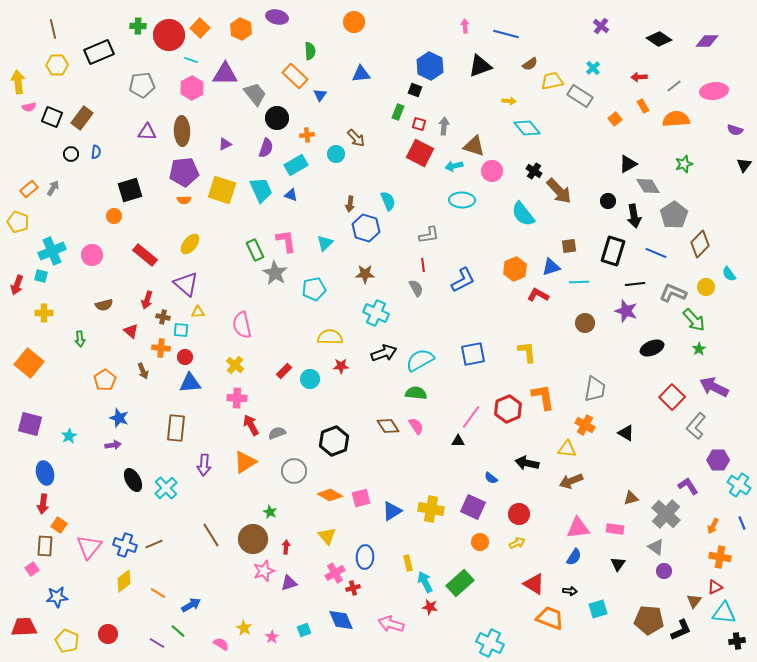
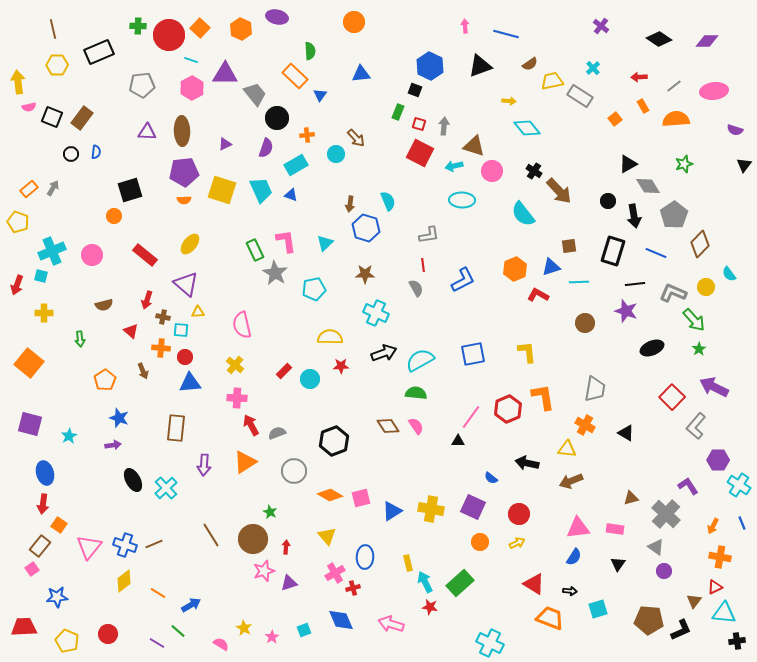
brown rectangle at (45, 546): moved 5 px left; rotated 35 degrees clockwise
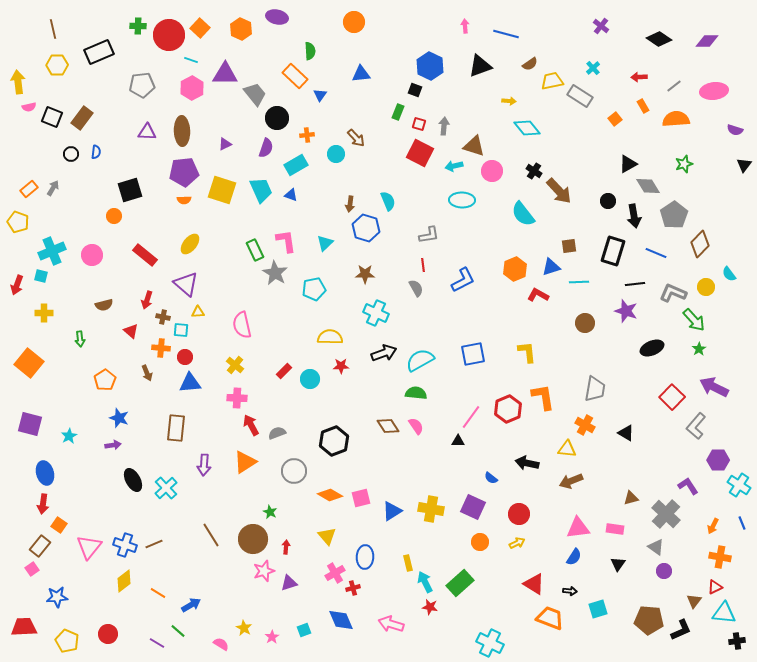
brown arrow at (143, 371): moved 4 px right, 2 px down
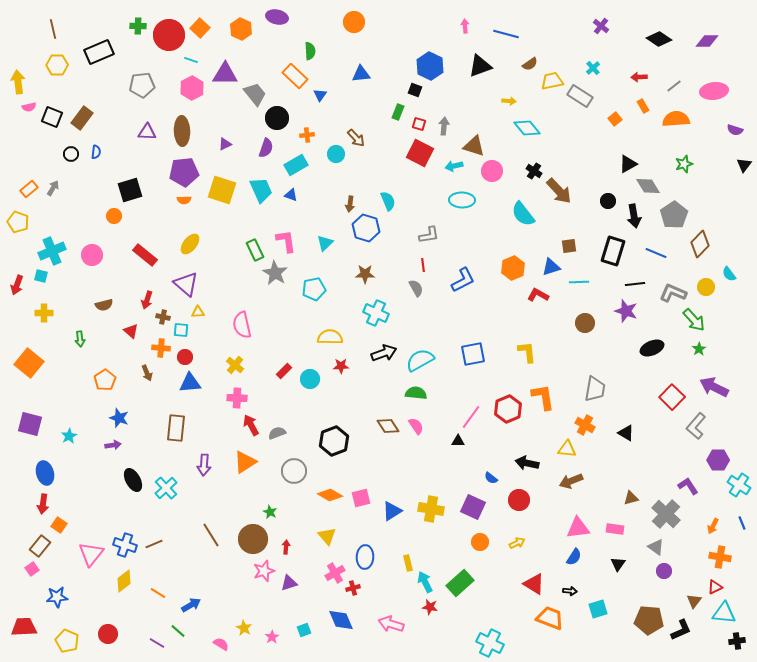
orange hexagon at (515, 269): moved 2 px left, 1 px up
red circle at (519, 514): moved 14 px up
pink triangle at (89, 547): moved 2 px right, 7 px down
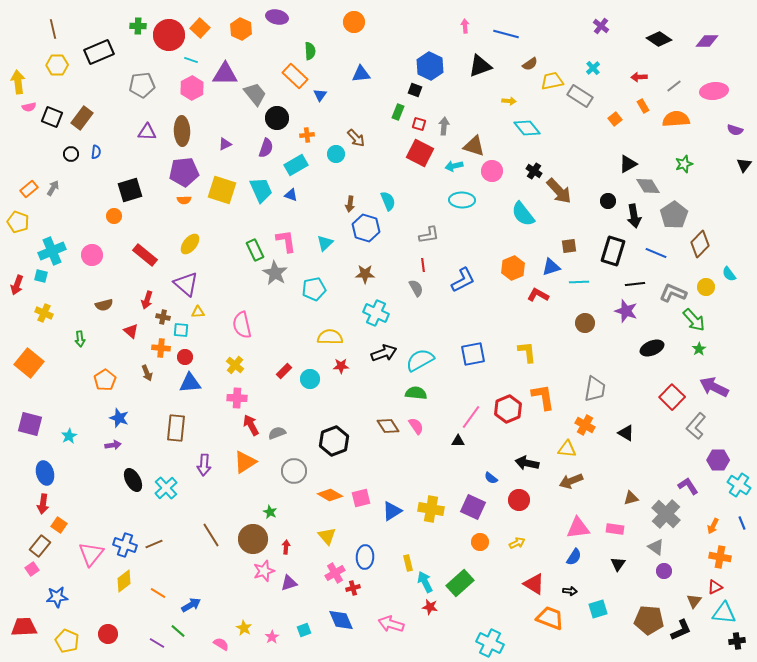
yellow cross at (44, 313): rotated 24 degrees clockwise
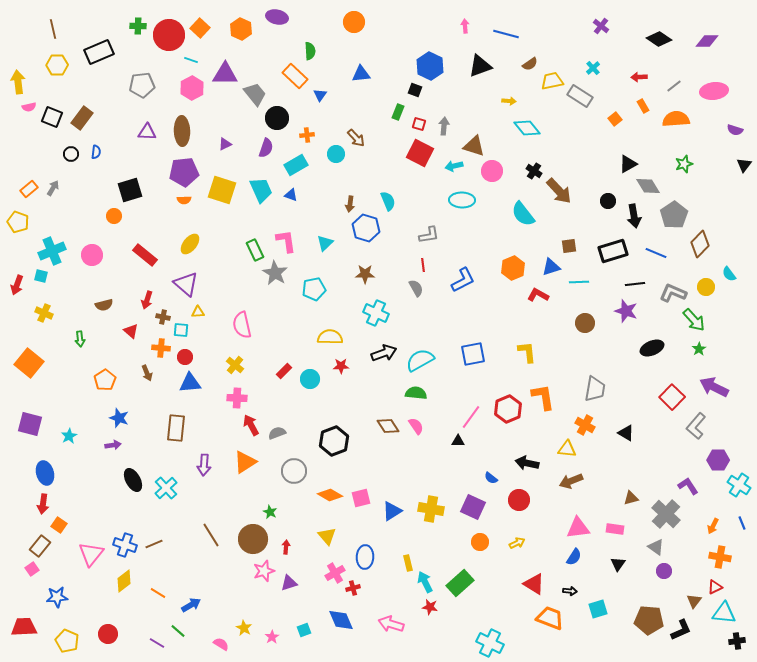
black rectangle at (613, 251): rotated 56 degrees clockwise
